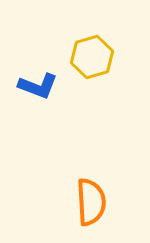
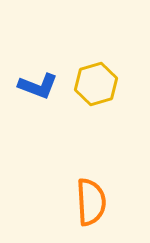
yellow hexagon: moved 4 px right, 27 px down
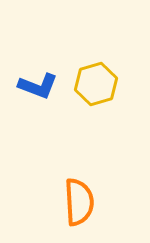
orange semicircle: moved 12 px left
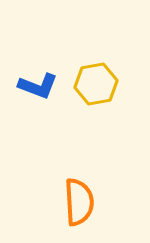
yellow hexagon: rotated 6 degrees clockwise
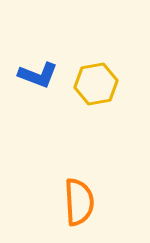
blue L-shape: moved 11 px up
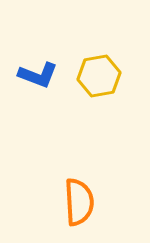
yellow hexagon: moved 3 px right, 8 px up
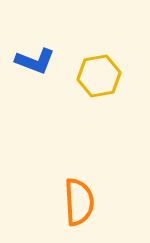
blue L-shape: moved 3 px left, 14 px up
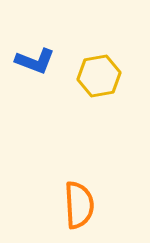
orange semicircle: moved 3 px down
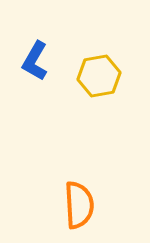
blue L-shape: rotated 99 degrees clockwise
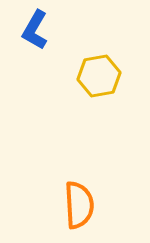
blue L-shape: moved 31 px up
